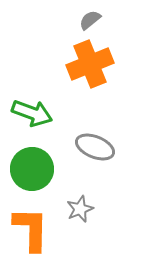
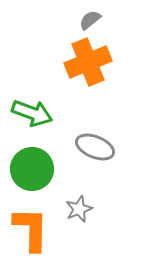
orange cross: moved 2 px left, 2 px up
gray star: moved 1 px left
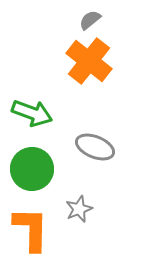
orange cross: moved 1 px right, 1 px up; rotated 30 degrees counterclockwise
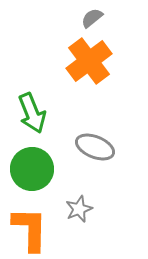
gray semicircle: moved 2 px right, 2 px up
orange cross: rotated 15 degrees clockwise
green arrow: rotated 48 degrees clockwise
orange L-shape: moved 1 px left
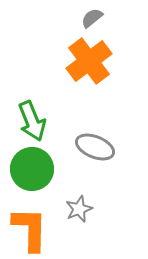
green arrow: moved 8 px down
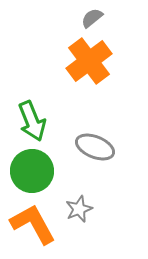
green circle: moved 2 px down
orange L-shape: moved 3 px right, 5 px up; rotated 30 degrees counterclockwise
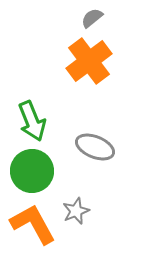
gray star: moved 3 px left, 2 px down
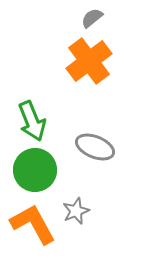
green circle: moved 3 px right, 1 px up
